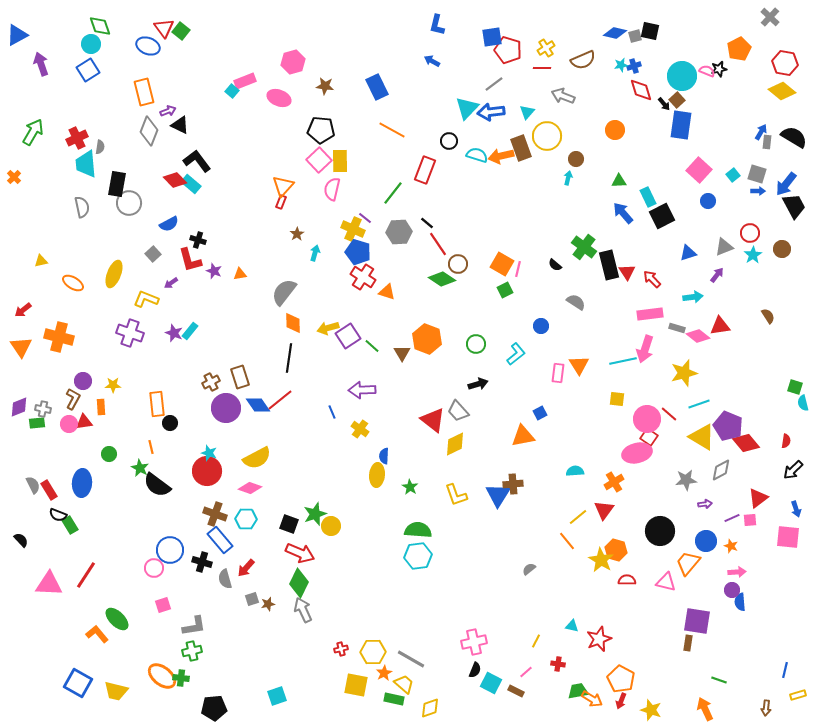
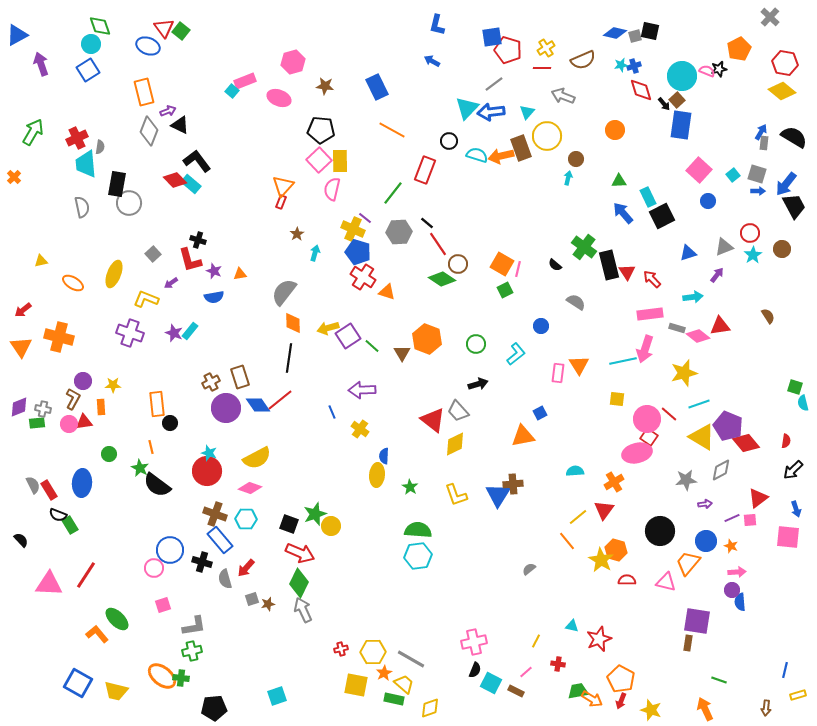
gray rectangle at (767, 142): moved 3 px left, 1 px down
blue semicircle at (169, 224): moved 45 px right, 73 px down; rotated 18 degrees clockwise
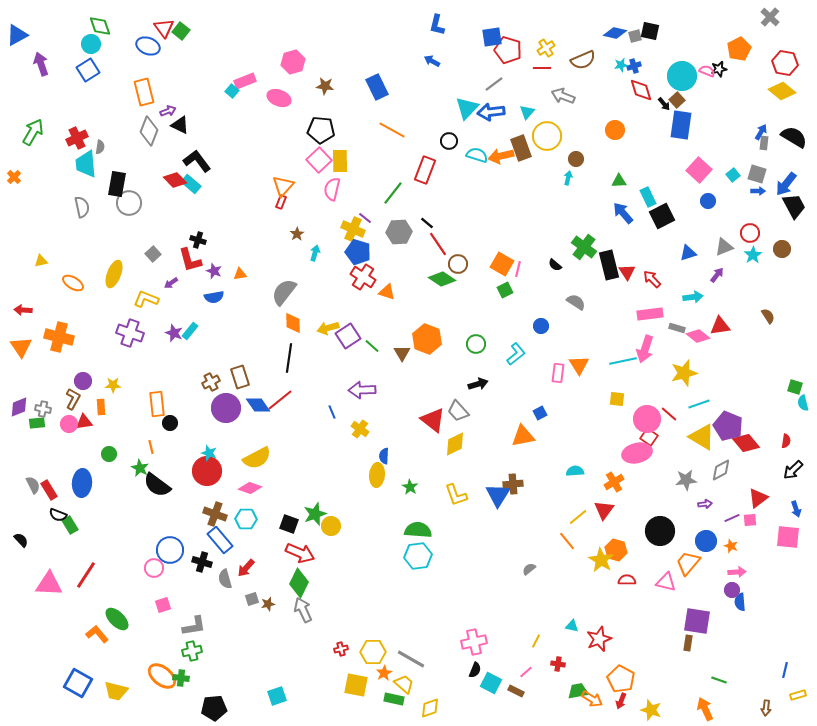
red arrow at (23, 310): rotated 42 degrees clockwise
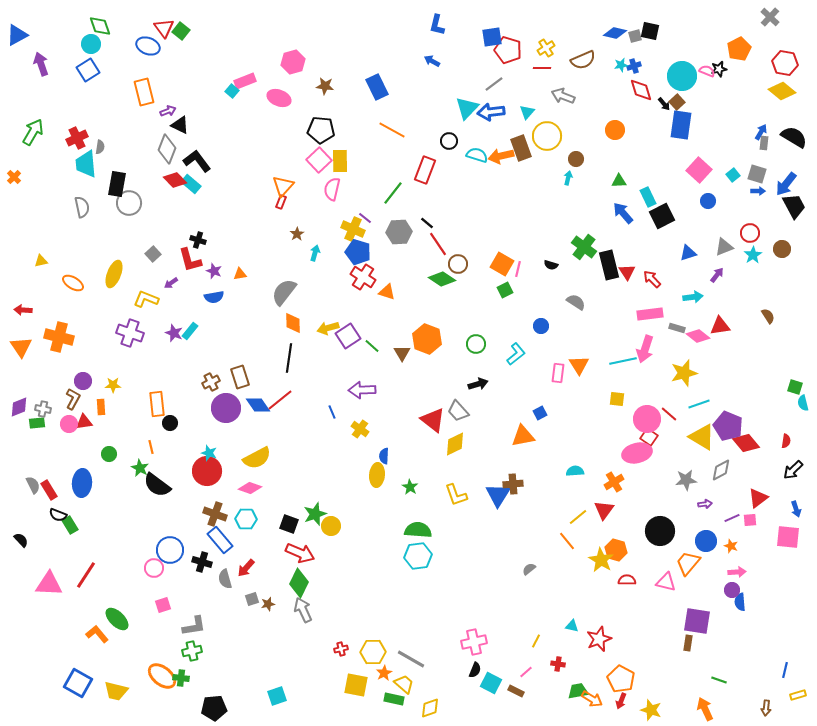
brown square at (677, 100): moved 2 px down
gray diamond at (149, 131): moved 18 px right, 18 px down
black semicircle at (555, 265): moved 4 px left; rotated 24 degrees counterclockwise
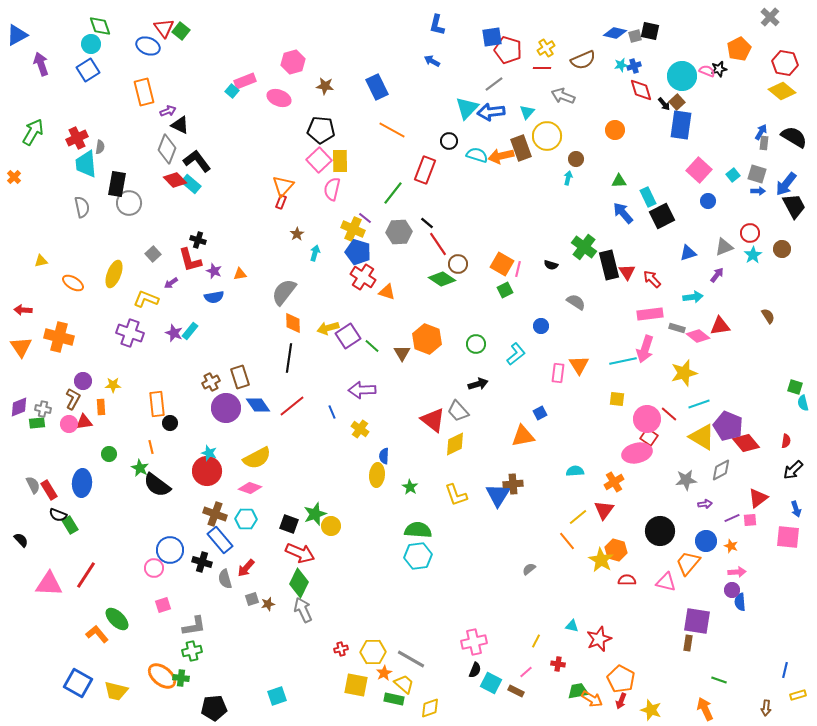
red line at (280, 400): moved 12 px right, 6 px down
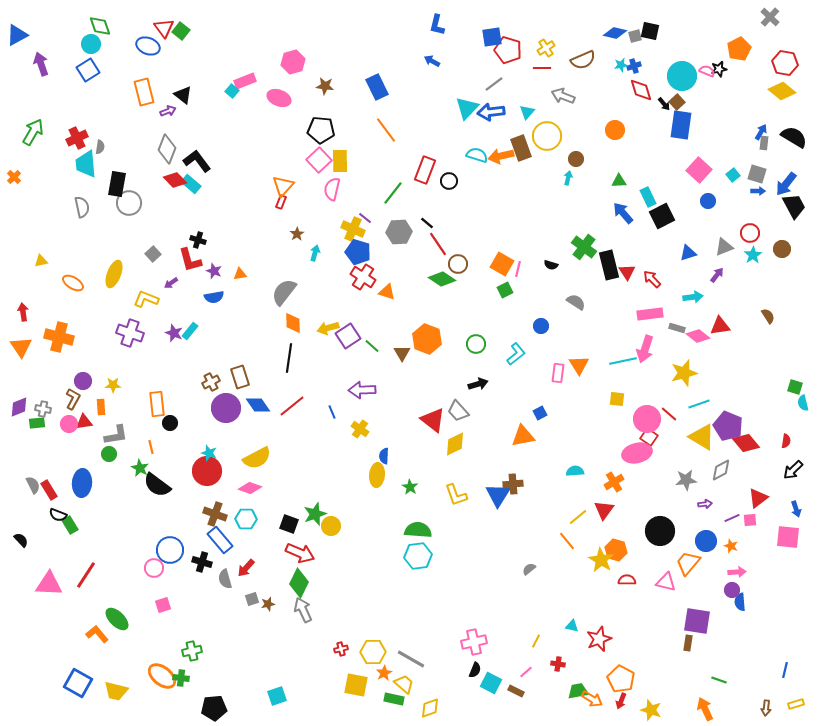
black triangle at (180, 125): moved 3 px right, 30 px up; rotated 12 degrees clockwise
orange line at (392, 130): moved 6 px left; rotated 24 degrees clockwise
black circle at (449, 141): moved 40 px down
red arrow at (23, 310): moved 2 px down; rotated 78 degrees clockwise
gray L-shape at (194, 626): moved 78 px left, 191 px up
yellow rectangle at (798, 695): moved 2 px left, 9 px down
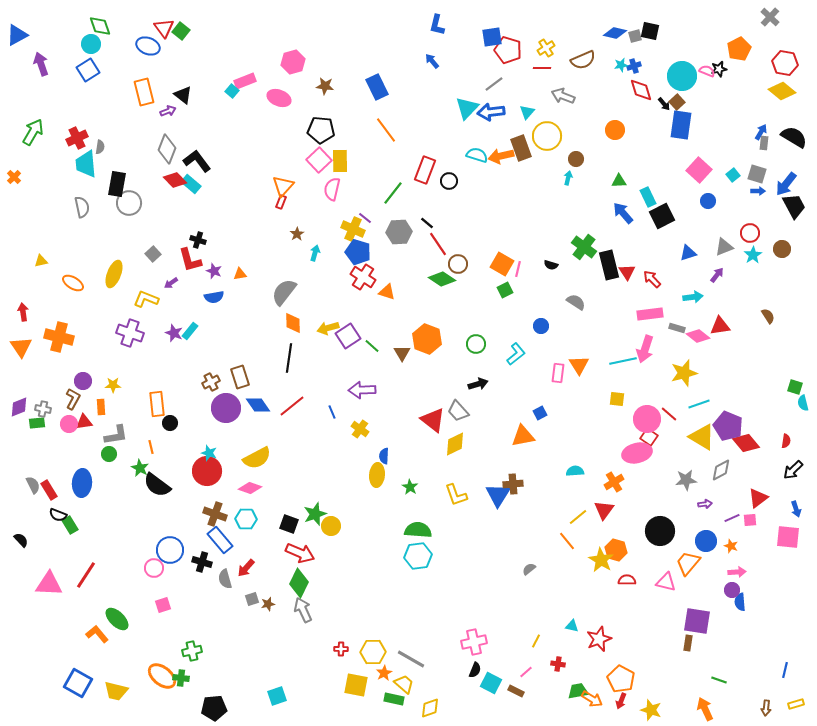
blue arrow at (432, 61): rotated 21 degrees clockwise
red cross at (341, 649): rotated 16 degrees clockwise
